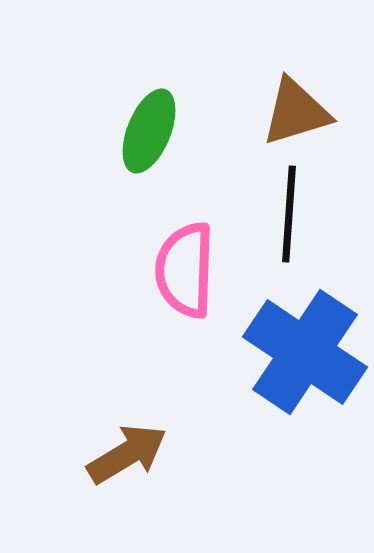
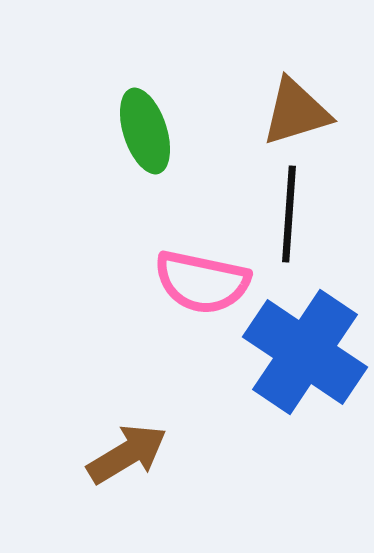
green ellipse: moved 4 px left; rotated 40 degrees counterclockwise
pink semicircle: moved 17 px right, 12 px down; rotated 80 degrees counterclockwise
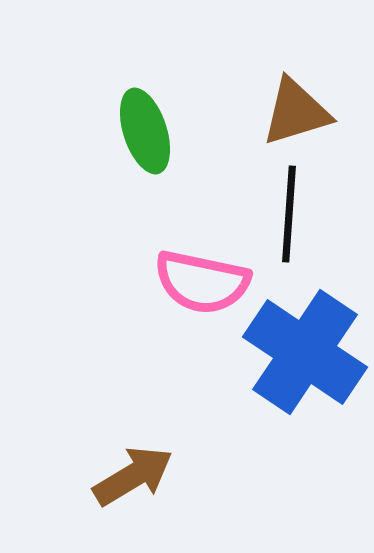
brown arrow: moved 6 px right, 22 px down
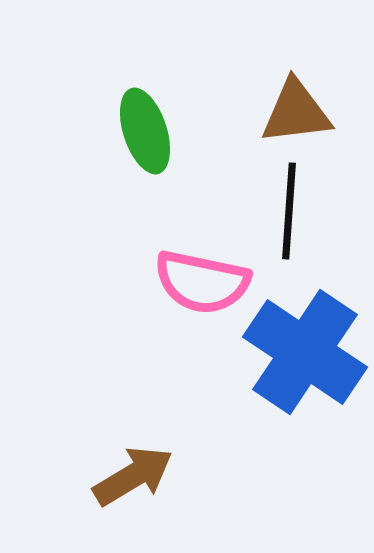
brown triangle: rotated 10 degrees clockwise
black line: moved 3 px up
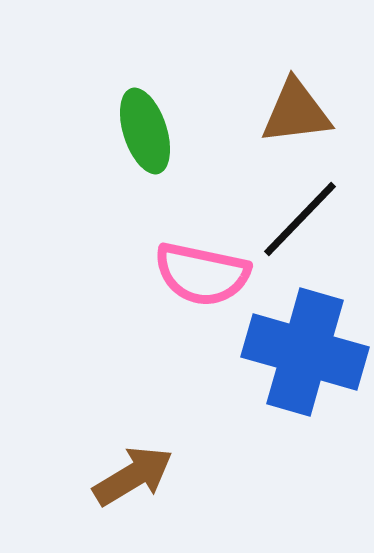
black line: moved 11 px right, 8 px down; rotated 40 degrees clockwise
pink semicircle: moved 8 px up
blue cross: rotated 18 degrees counterclockwise
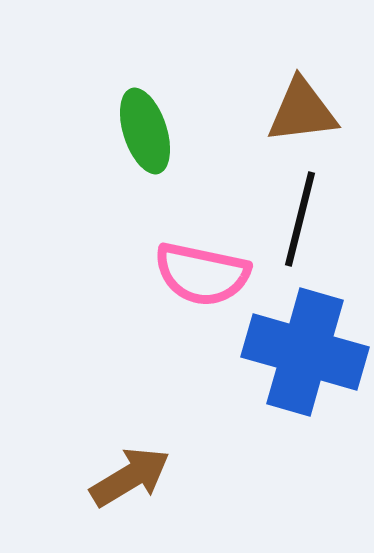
brown triangle: moved 6 px right, 1 px up
black line: rotated 30 degrees counterclockwise
brown arrow: moved 3 px left, 1 px down
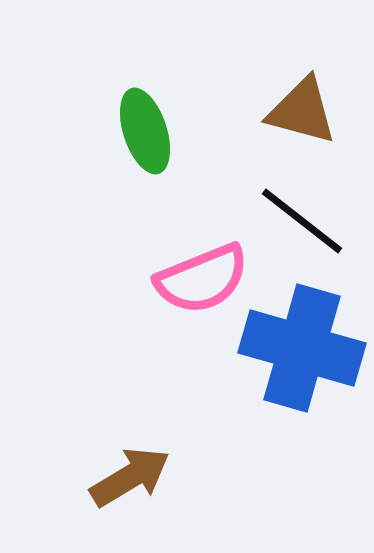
brown triangle: rotated 22 degrees clockwise
black line: moved 2 px right, 2 px down; rotated 66 degrees counterclockwise
pink semicircle: moved 5 px down; rotated 34 degrees counterclockwise
blue cross: moved 3 px left, 4 px up
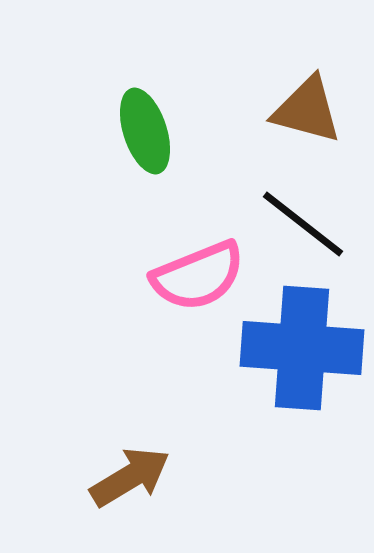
brown triangle: moved 5 px right, 1 px up
black line: moved 1 px right, 3 px down
pink semicircle: moved 4 px left, 3 px up
blue cross: rotated 12 degrees counterclockwise
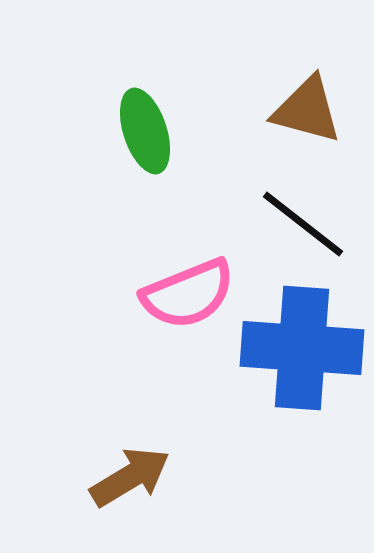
pink semicircle: moved 10 px left, 18 px down
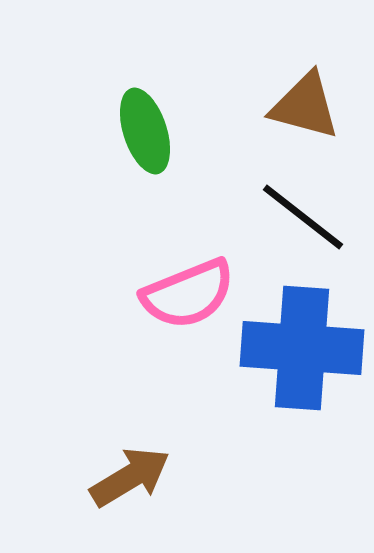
brown triangle: moved 2 px left, 4 px up
black line: moved 7 px up
